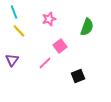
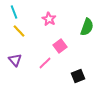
pink star: rotated 24 degrees counterclockwise
purple triangle: moved 3 px right; rotated 16 degrees counterclockwise
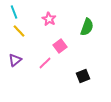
purple triangle: rotated 32 degrees clockwise
black square: moved 5 px right
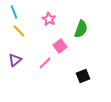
green semicircle: moved 6 px left, 2 px down
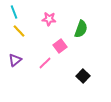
pink star: rotated 24 degrees counterclockwise
black square: rotated 24 degrees counterclockwise
